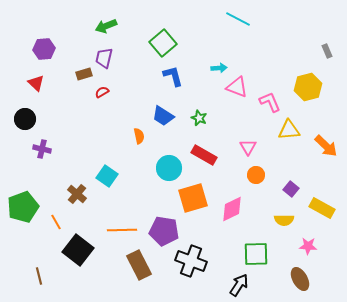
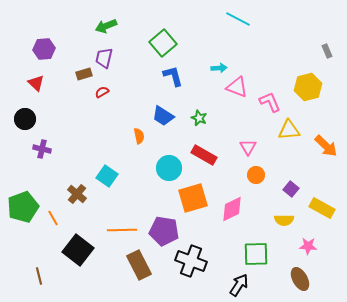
orange line at (56, 222): moved 3 px left, 4 px up
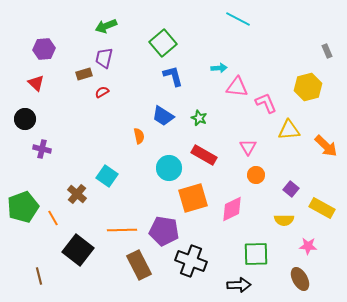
pink triangle at (237, 87): rotated 15 degrees counterclockwise
pink L-shape at (270, 102): moved 4 px left, 1 px down
black arrow at (239, 285): rotated 55 degrees clockwise
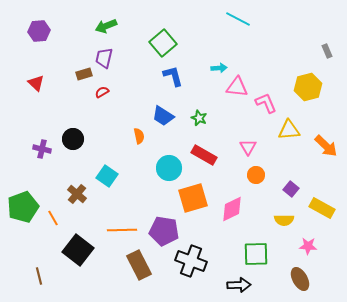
purple hexagon at (44, 49): moved 5 px left, 18 px up
black circle at (25, 119): moved 48 px right, 20 px down
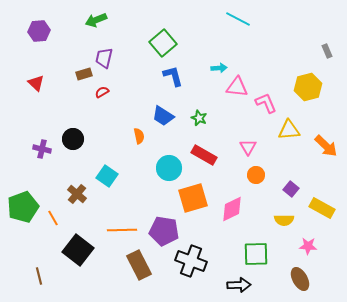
green arrow at (106, 26): moved 10 px left, 6 px up
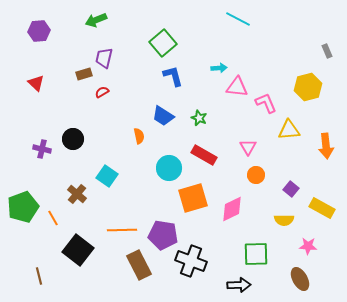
orange arrow at (326, 146): rotated 40 degrees clockwise
purple pentagon at (164, 231): moved 1 px left, 4 px down
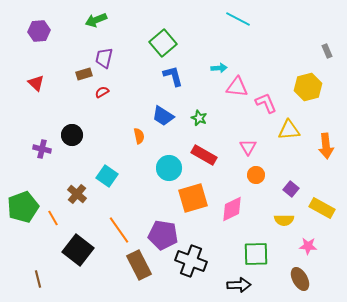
black circle at (73, 139): moved 1 px left, 4 px up
orange line at (122, 230): moved 3 px left; rotated 56 degrees clockwise
brown line at (39, 276): moved 1 px left, 3 px down
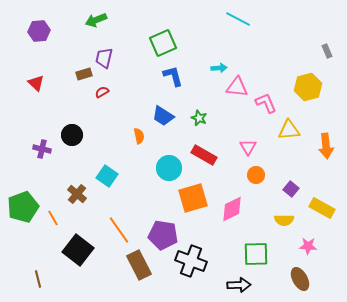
green square at (163, 43): rotated 16 degrees clockwise
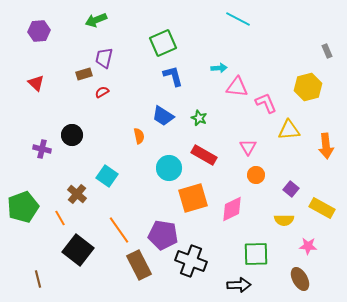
orange line at (53, 218): moved 7 px right
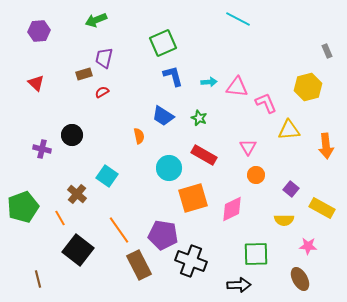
cyan arrow at (219, 68): moved 10 px left, 14 px down
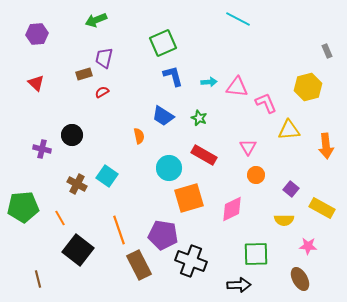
purple hexagon at (39, 31): moved 2 px left, 3 px down
brown cross at (77, 194): moved 10 px up; rotated 12 degrees counterclockwise
orange square at (193, 198): moved 4 px left
green pentagon at (23, 207): rotated 16 degrees clockwise
orange line at (119, 230): rotated 16 degrees clockwise
